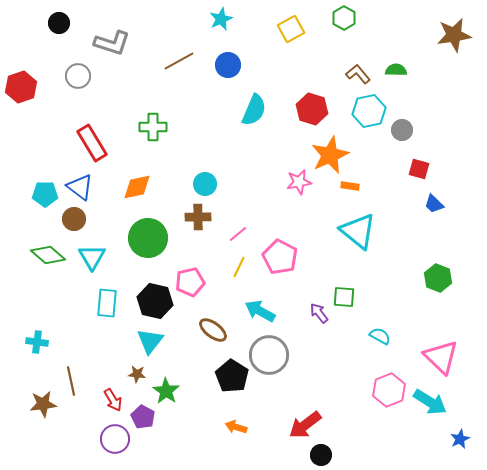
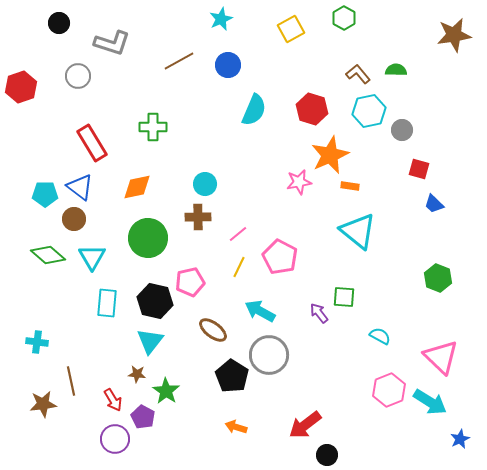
black circle at (321, 455): moved 6 px right
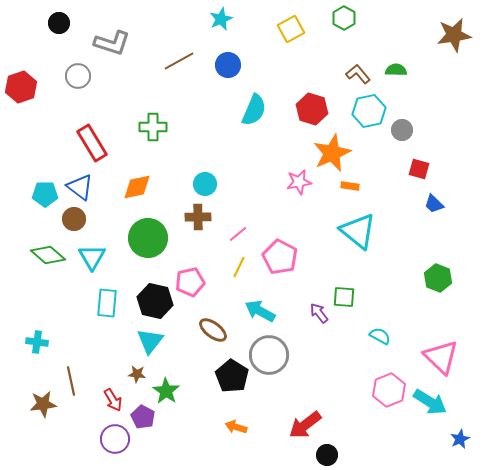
orange star at (330, 155): moved 2 px right, 2 px up
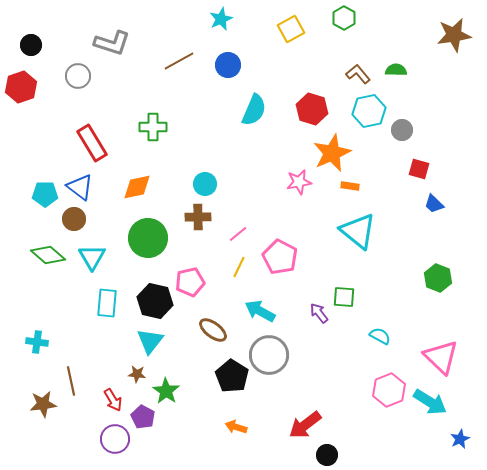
black circle at (59, 23): moved 28 px left, 22 px down
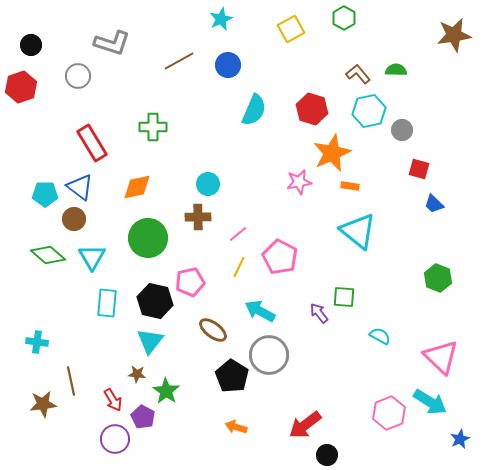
cyan circle at (205, 184): moved 3 px right
pink hexagon at (389, 390): moved 23 px down
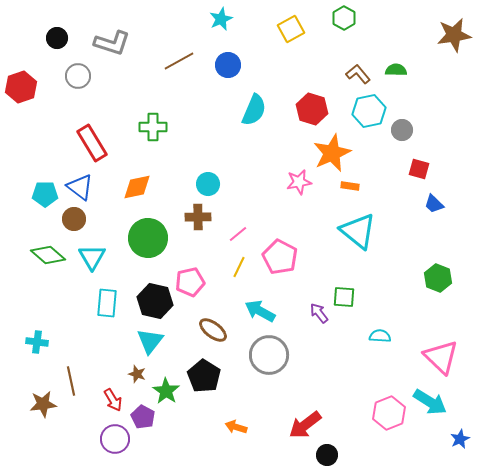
black circle at (31, 45): moved 26 px right, 7 px up
cyan semicircle at (380, 336): rotated 25 degrees counterclockwise
brown star at (137, 374): rotated 12 degrees clockwise
black pentagon at (232, 376): moved 28 px left
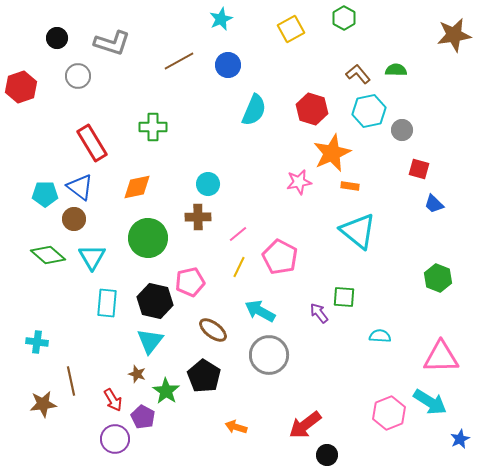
pink triangle at (441, 357): rotated 45 degrees counterclockwise
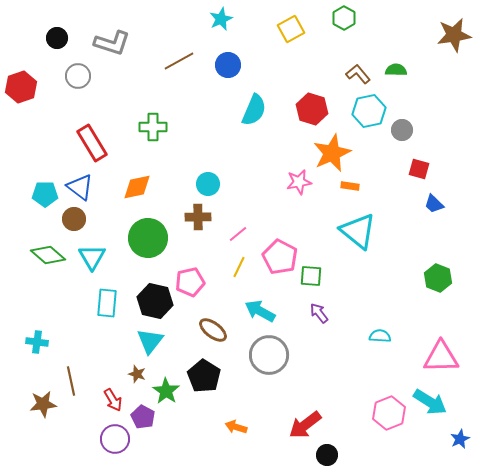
green square at (344, 297): moved 33 px left, 21 px up
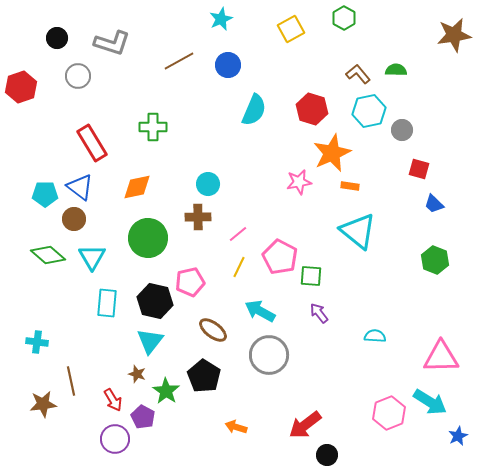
green hexagon at (438, 278): moved 3 px left, 18 px up
cyan semicircle at (380, 336): moved 5 px left
blue star at (460, 439): moved 2 px left, 3 px up
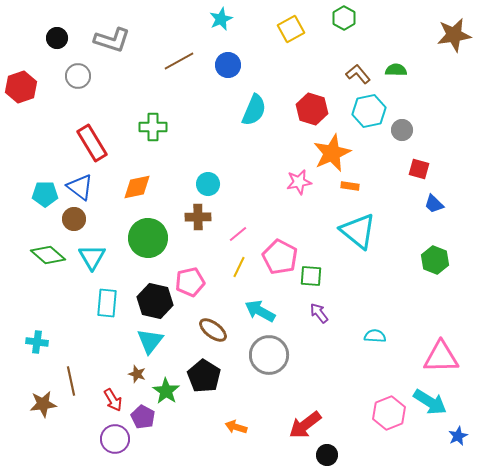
gray L-shape at (112, 43): moved 3 px up
